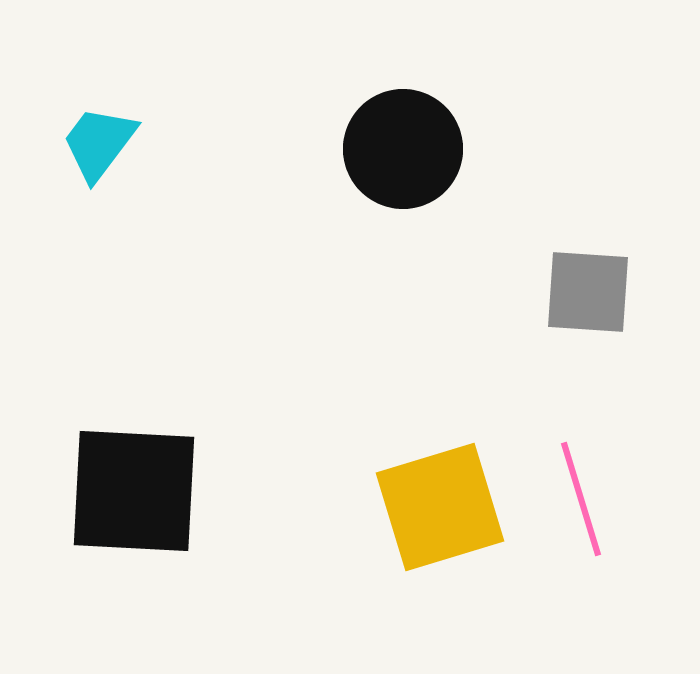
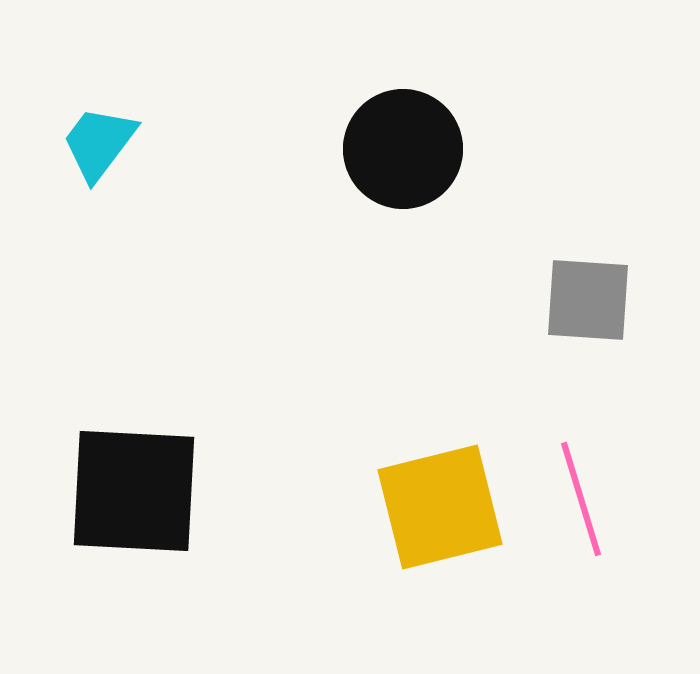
gray square: moved 8 px down
yellow square: rotated 3 degrees clockwise
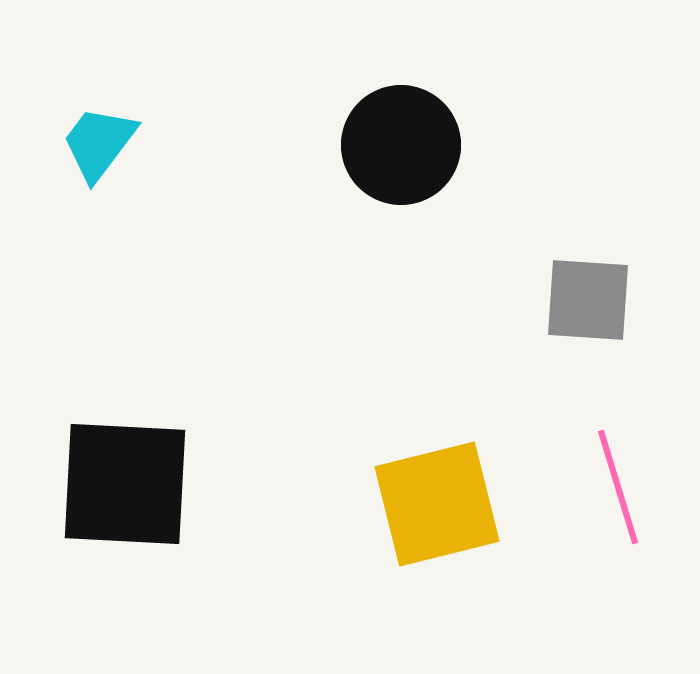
black circle: moved 2 px left, 4 px up
black square: moved 9 px left, 7 px up
pink line: moved 37 px right, 12 px up
yellow square: moved 3 px left, 3 px up
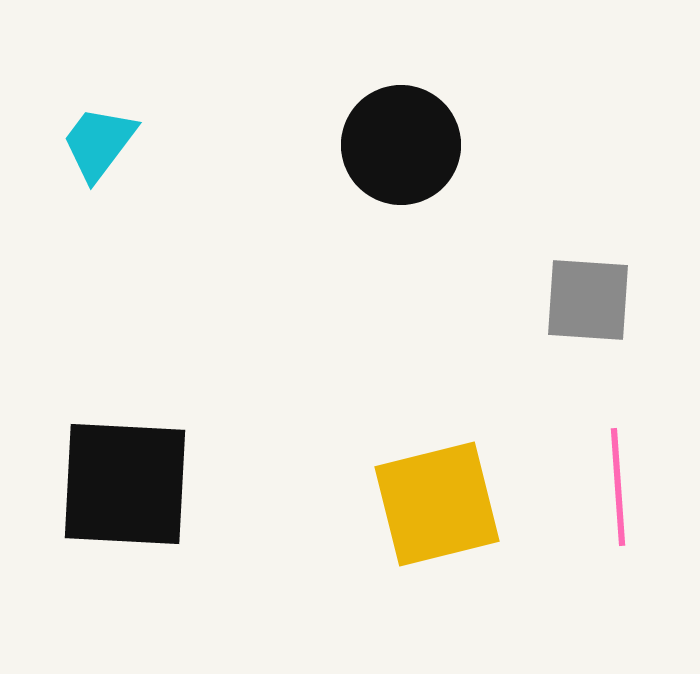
pink line: rotated 13 degrees clockwise
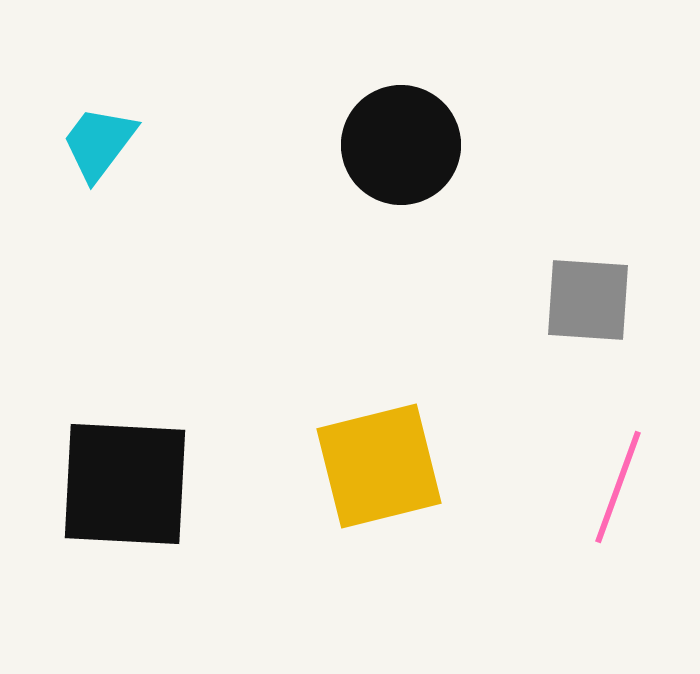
pink line: rotated 24 degrees clockwise
yellow square: moved 58 px left, 38 px up
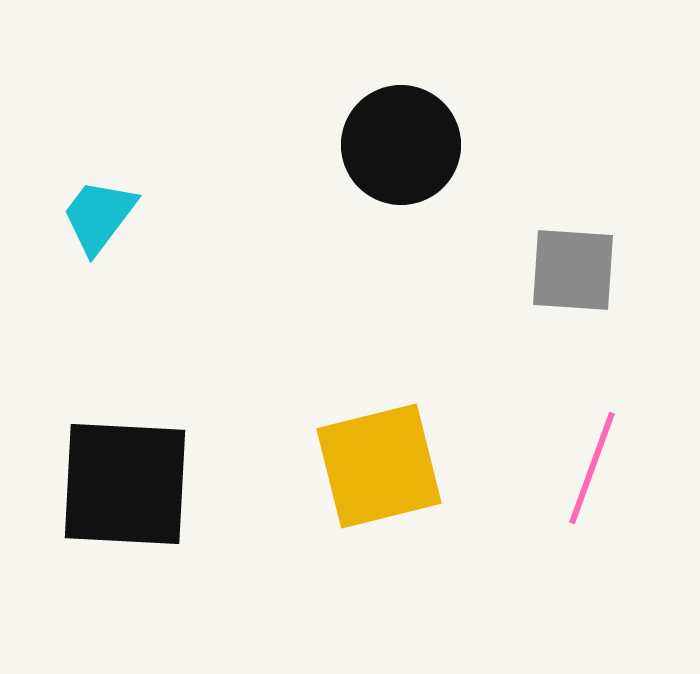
cyan trapezoid: moved 73 px down
gray square: moved 15 px left, 30 px up
pink line: moved 26 px left, 19 px up
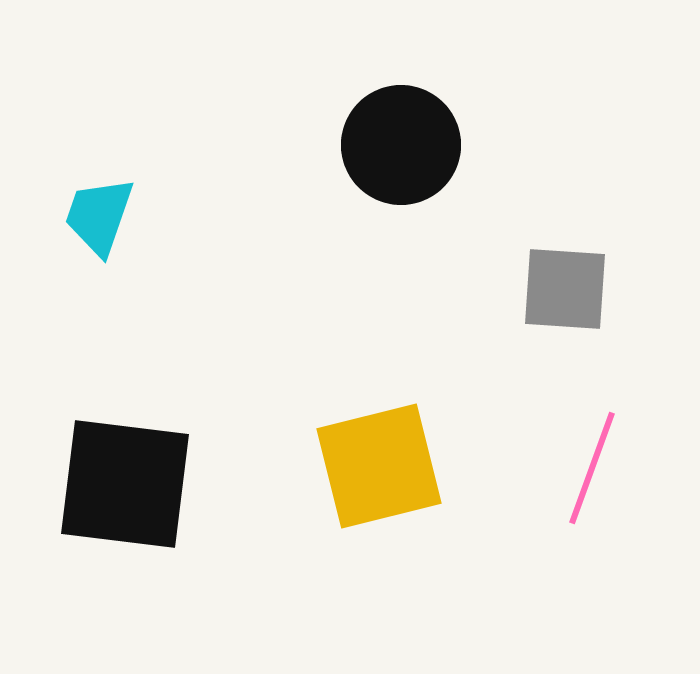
cyan trapezoid: rotated 18 degrees counterclockwise
gray square: moved 8 px left, 19 px down
black square: rotated 4 degrees clockwise
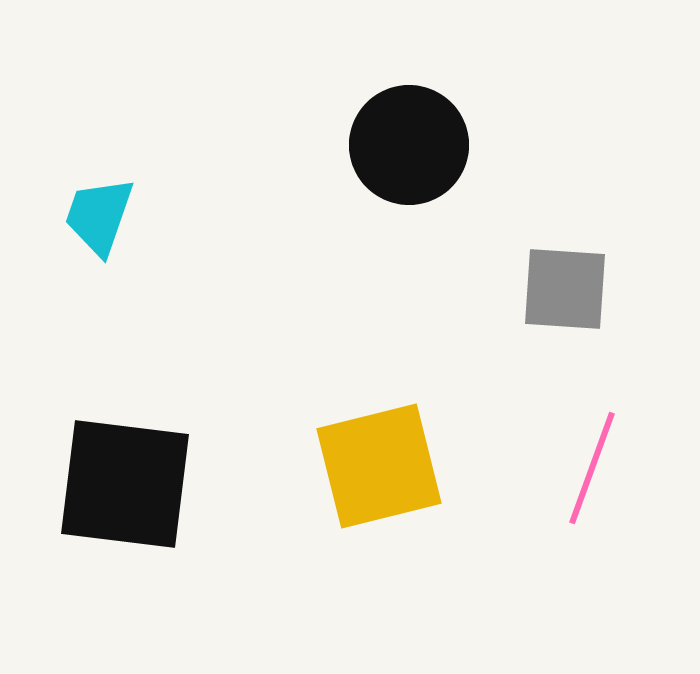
black circle: moved 8 px right
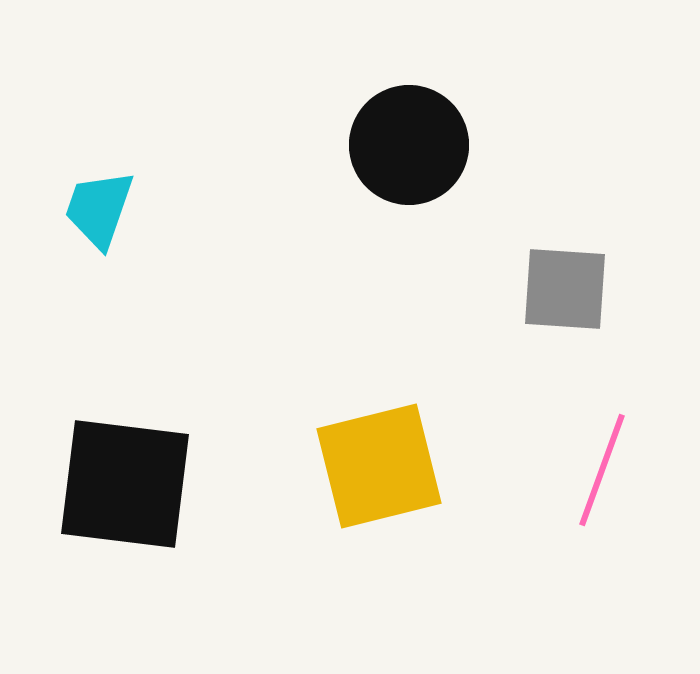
cyan trapezoid: moved 7 px up
pink line: moved 10 px right, 2 px down
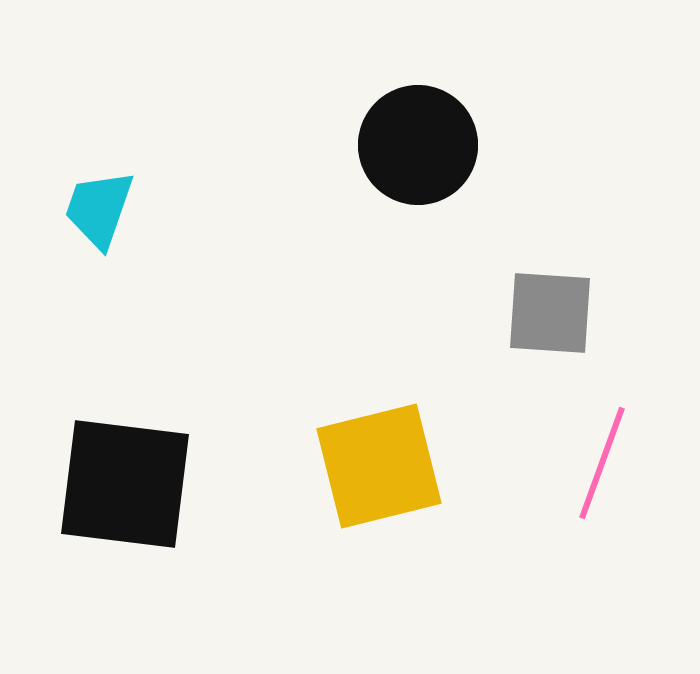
black circle: moved 9 px right
gray square: moved 15 px left, 24 px down
pink line: moved 7 px up
